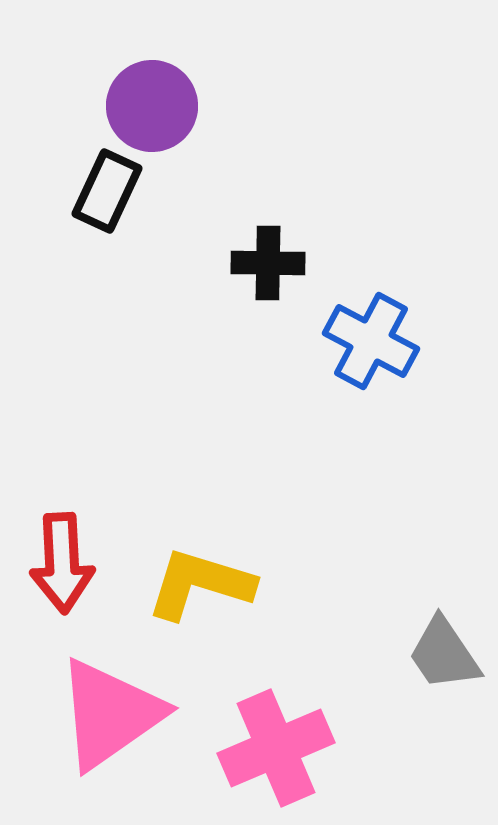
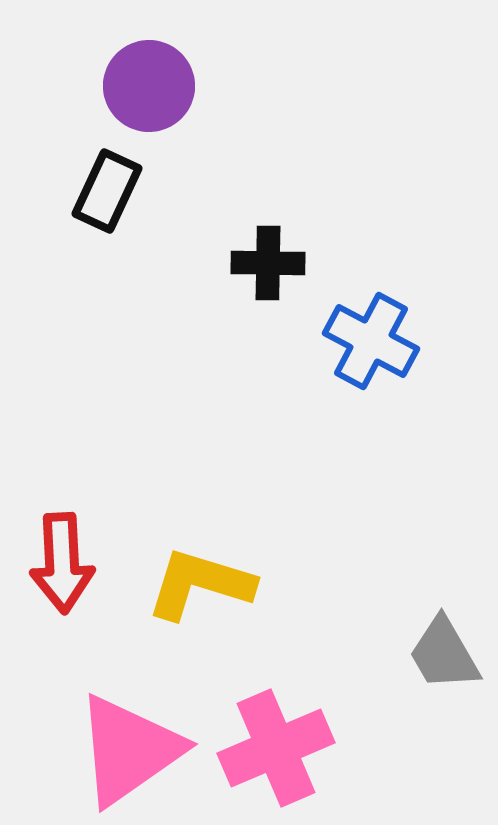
purple circle: moved 3 px left, 20 px up
gray trapezoid: rotated 4 degrees clockwise
pink triangle: moved 19 px right, 36 px down
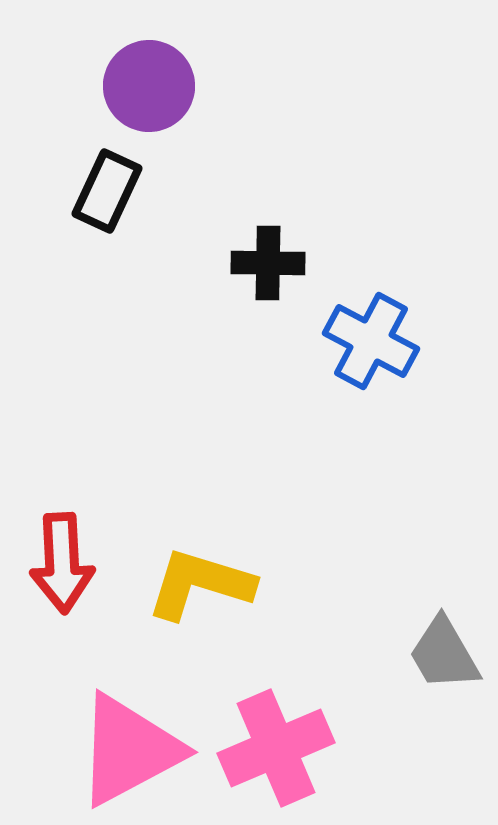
pink triangle: rotated 7 degrees clockwise
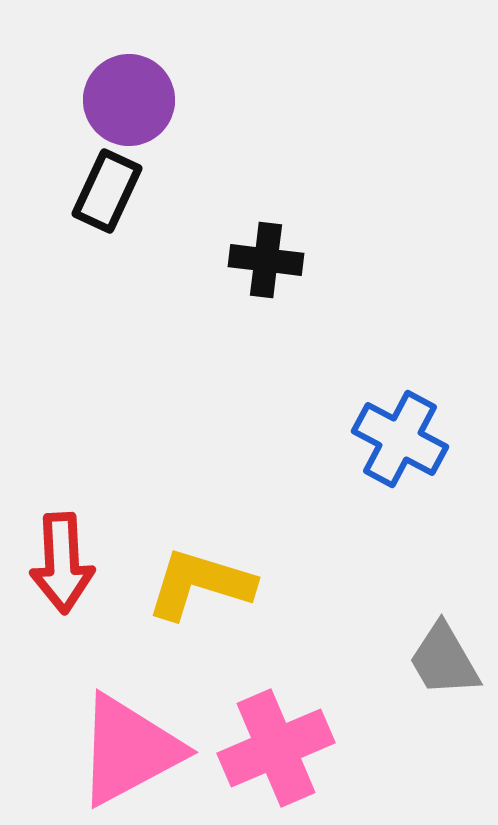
purple circle: moved 20 px left, 14 px down
black cross: moved 2 px left, 3 px up; rotated 6 degrees clockwise
blue cross: moved 29 px right, 98 px down
gray trapezoid: moved 6 px down
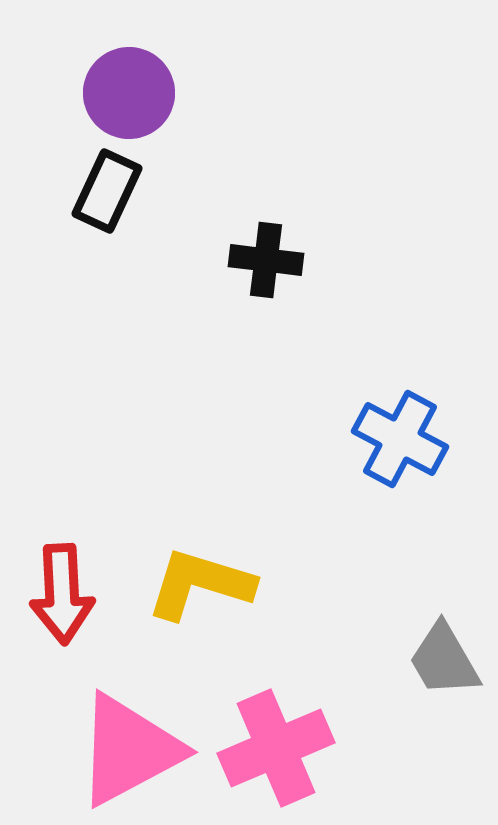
purple circle: moved 7 px up
red arrow: moved 31 px down
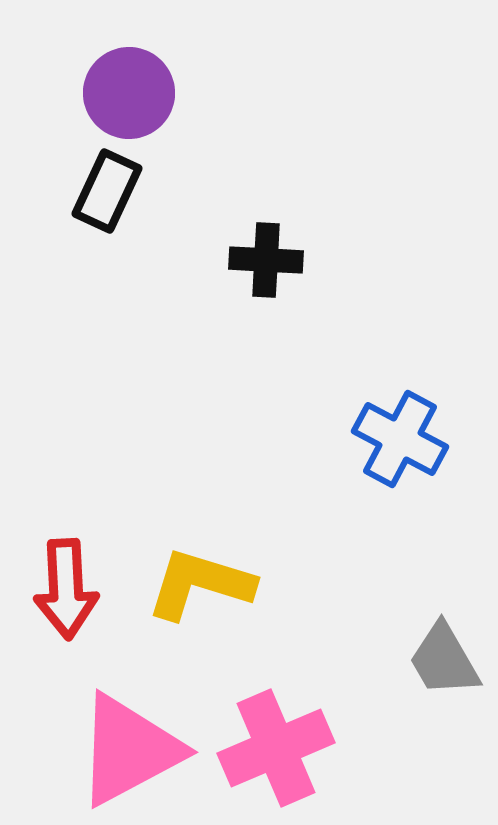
black cross: rotated 4 degrees counterclockwise
red arrow: moved 4 px right, 5 px up
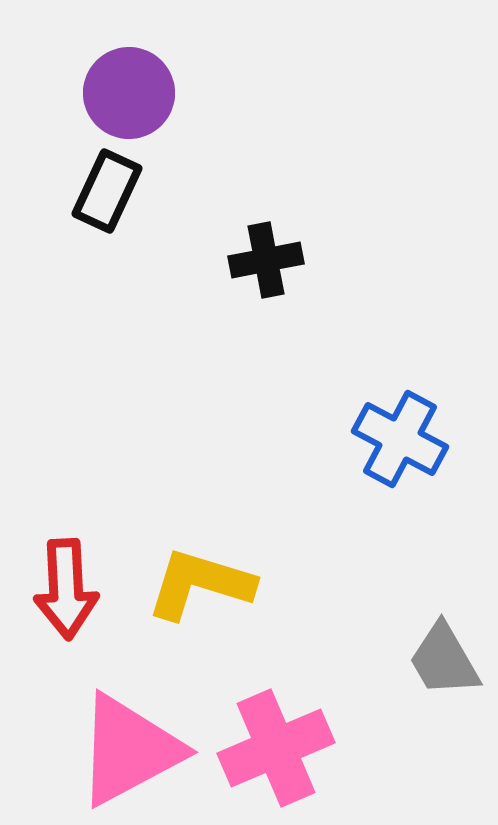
black cross: rotated 14 degrees counterclockwise
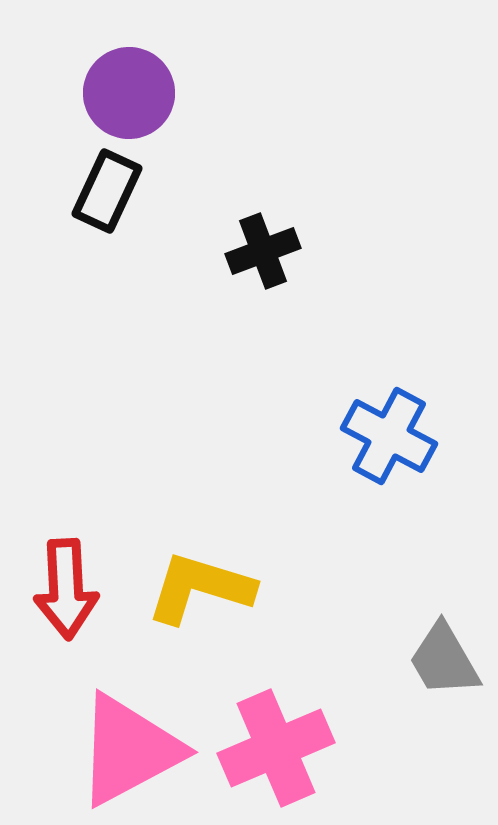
black cross: moved 3 px left, 9 px up; rotated 10 degrees counterclockwise
blue cross: moved 11 px left, 3 px up
yellow L-shape: moved 4 px down
